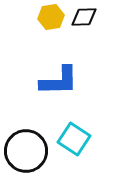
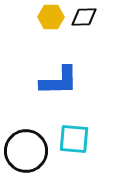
yellow hexagon: rotated 10 degrees clockwise
cyan square: rotated 28 degrees counterclockwise
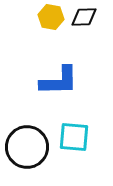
yellow hexagon: rotated 10 degrees clockwise
cyan square: moved 2 px up
black circle: moved 1 px right, 4 px up
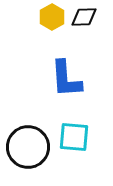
yellow hexagon: moved 1 px right; rotated 20 degrees clockwise
blue L-shape: moved 7 px right, 2 px up; rotated 87 degrees clockwise
black circle: moved 1 px right
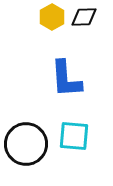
cyan square: moved 1 px up
black circle: moved 2 px left, 3 px up
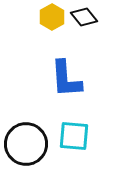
black diamond: rotated 52 degrees clockwise
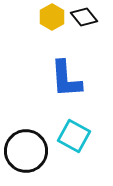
cyan square: rotated 24 degrees clockwise
black circle: moved 7 px down
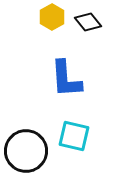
black diamond: moved 4 px right, 5 px down
cyan square: rotated 16 degrees counterclockwise
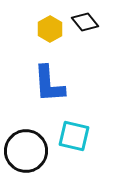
yellow hexagon: moved 2 px left, 12 px down
black diamond: moved 3 px left
blue L-shape: moved 17 px left, 5 px down
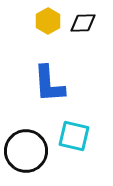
black diamond: moved 2 px left, 1 px down; rotated 52 degrees counterclockwise
yellow hexagon: moved 2 px left, 8 px up
